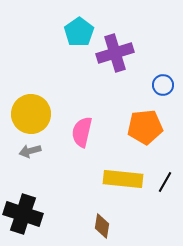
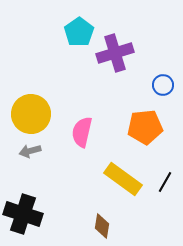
yellow rectangle: rotated 30 degrees clockwise
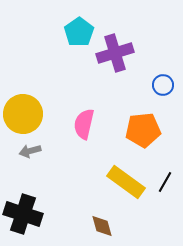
yellow circle: moved 8 px left
orange pentagon: moved 2 px left, 3 px down
pink semicircle: moved 2 px right, 8 px up
yellow rectangle: moved 3 px right, 3 px down
brown diamond: rotated 25 degrees counterclockwise
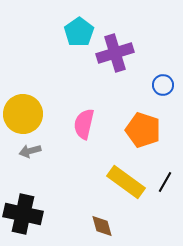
orange pentagon: rotated 24 degrees clockwise
black cross: rotated 6 degrees counterclockwise
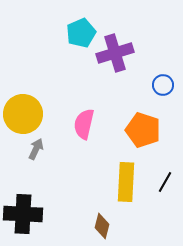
cyan pentagon: moved 2 px right, 1 px down; rotated 12 degrees clockwise
gray arrow: moved 6 px right, 2 px up; rotated 130 degrees clockwise
yellow rectangle: rotated 57 degrees clockwise
black cross: rotated 9 degrees counterclockwise
brown diamond: rotated 30 degrees clockwise
